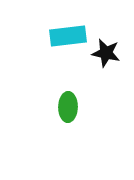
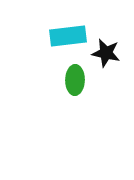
green ellipse: moved 7 px right, 27 px up
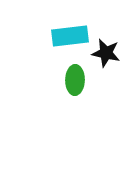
cyan rectangle: moved 2 px right
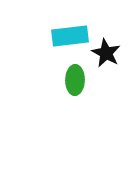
black star: rotated 16 degrees clockwise
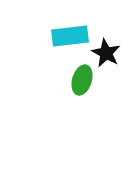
green ellipse: moved 7 px right; rotated 16 degrees clockwise
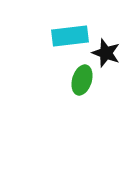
black star: rotated 8 degrees counterclockwise
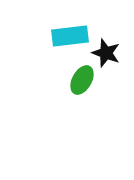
green ellipse: rotated 12 degrees clockwise
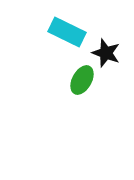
cyan rectangle: moved 3 px left, 4 px up; rotated 33 degrees clockwise
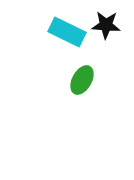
black star: moved 28 px up; rotated 16 degrees counterclockwise
